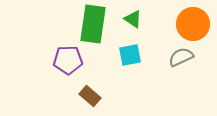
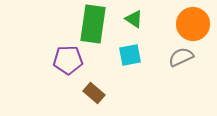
green triangle: moved 1 px right
brown rectangle: moved 4 px right, 3 px up
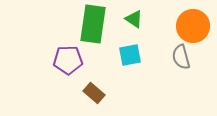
orange circle: moved 2 px down
gray semicircle: rotated 80 degrees counterclockwise
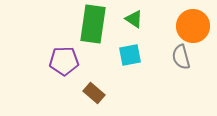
purple pentagon: moved 4 px left, 1 px down
